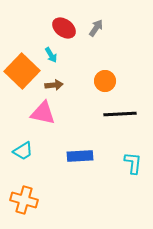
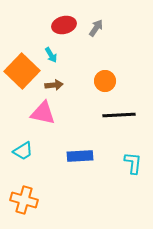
red ellipse: moved 3 px up; rotated 50 degrees counterclockwise
black line: moved 1 px left, 1 px down
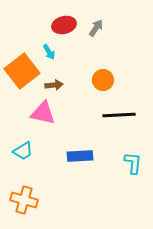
cyan arrow: moved 2 px left, 3 px up
orange square: rotated 8 degrees clockwise
orange circle: moved 2 px left, 1 px up
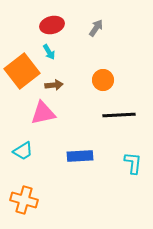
red ellipse: moved 12 px left
pink triangle: rotated 24 degrees counterclockwise
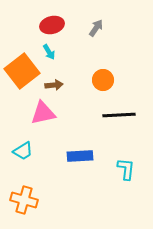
cyan L-shape: moved 7 px left, 6 px down
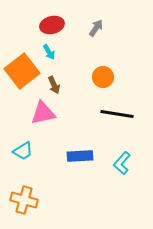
orange circle: moved 3 px up
brown arrow: rotated 72 degrees clockwise
black line: moved 2 px left, 1 px up; rotated 12 degrees clockwise
cyan L-shape: moved 4 px left, 6 px up; rotated 145 degrees counterclockwise
